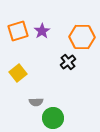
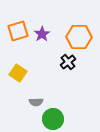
purple star: moved 3 px down
orange hexagon: moved 3 px left
yellow square: rotated 18 degrees counterclockwise
green circle: moved 1 px down
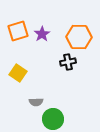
black cross: rotated 28 degrees clockwise
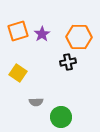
green circle: moved 8 px right, 2 px up
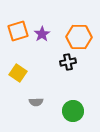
green circle: moved 12 px right, 6 px up
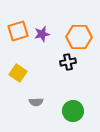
purple star: rotated 21 degrees clockwise
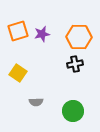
black cross: moved 7 px right, 2 px down
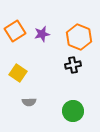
orange square: moved 3 px left; rotated 15 degrees counterclockwise
orange hexagon: rotated 20 degrees clockwise
black cross: moved 2 px left, 1 px down
gray semicircle: moved 7 px left
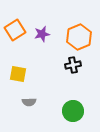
orange square: moved 1 px up
orange hexagon: rotated 15 degrees clockwise
yellow square: moved 1 px down; rotated 24 degrees counterclockwise
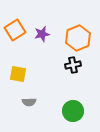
orange hexagon: moved 1 px left, 1 px down
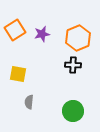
black cross: rotated 14 degrees clockwise
gray semicircle: rotated 96 degrees clockwise
